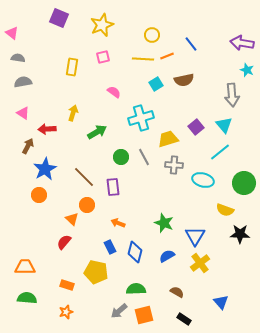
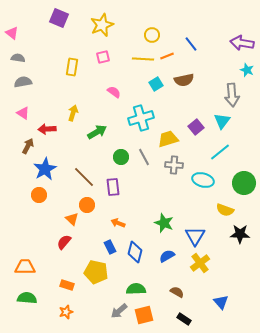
cyan triangle at (224, 125): moved 2 px left, 4 px up; rotated 18 degrees clockwise
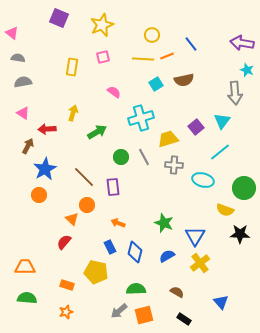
gray arrow at (232, 95): moved 3 px right, 2 px up
green circle at (244, 183): moved 5 px down
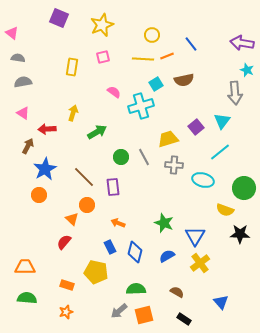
cyan cross at (141, 118): moved 12 px up
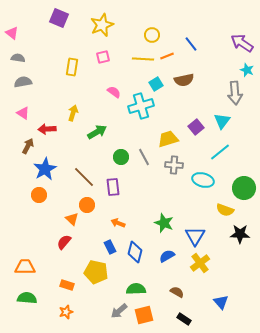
purple arrow at (242, 43): rotated 25 degrees clockwise
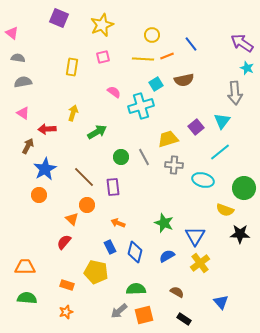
cyan star at (247, 70): moved 2 px up
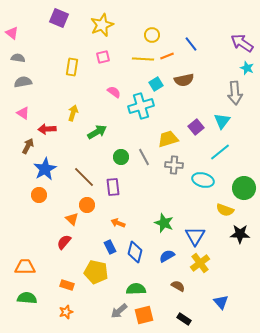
brown semicircle at (177, 292): moved 1 px right, 6 px up
